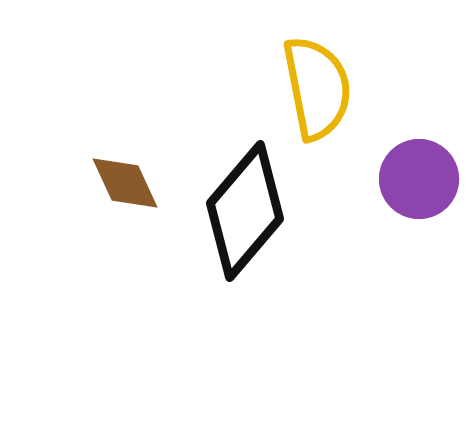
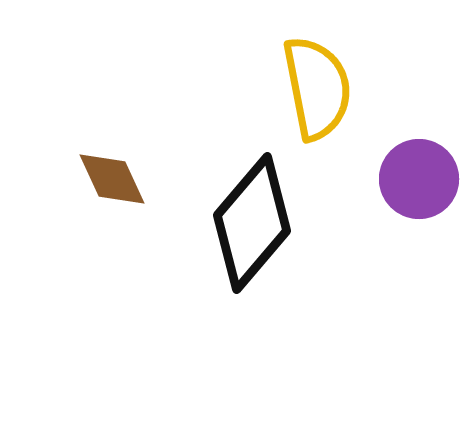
brown diamond: moved 13 px left, 4 px up
black diamond: moved 7 px right, 12 px down
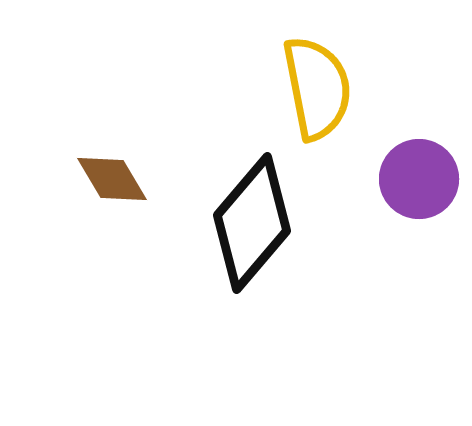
brown diamond: rotated 6 degrees counterclockwise
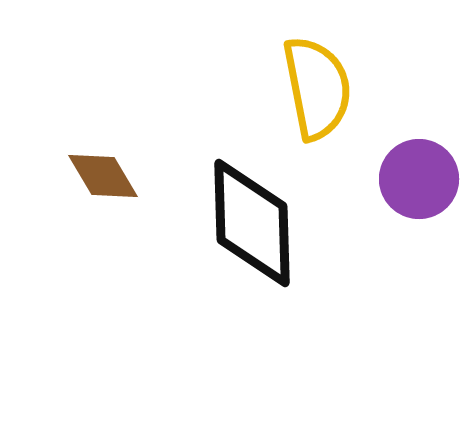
brown diamond: moved 9 px left, 3 px up
black diamond: rotated 42 degrees counterclockwise
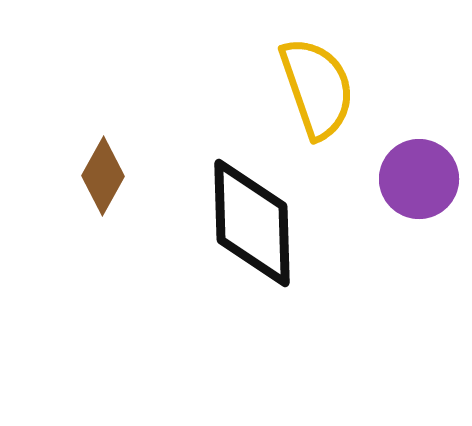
yellow semicircle: rotated 8 degrees counterclockwise
brown diamond: rotated 60 degrees clockwise
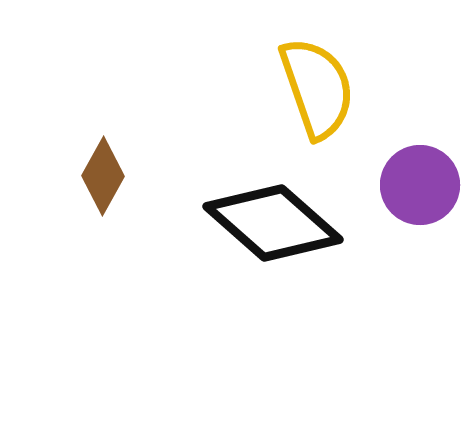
purple circle: moved 1 px right, 6 px down
black diamond: moved 21 px right; rotated 47 degrees counterclockwise
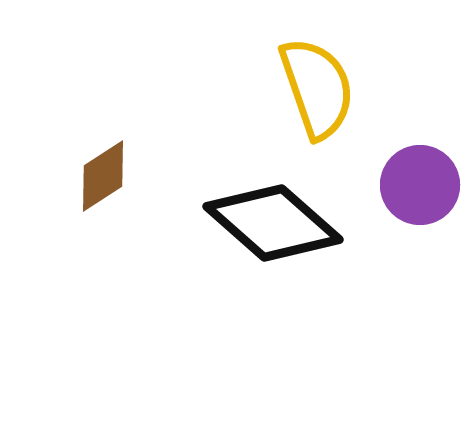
brown diamond: rotated 28 degrees clockwise
